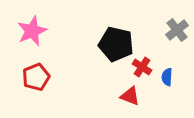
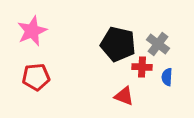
gray cross: moved 19 px left, 14 px down; rotated 15 degrees counterclockwise
black pentagon: moved 2 px right
red cross: rotated 30 degrees counterclockwise
red pentagon: rotated 16 degrees clockwise
red triangle: moved 6 px left
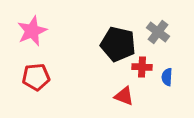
gray cross: moved 12 px up
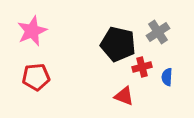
gray cross: rotated 20 degrees clockwise
red cross: rotated 18 degrees counterclockwise
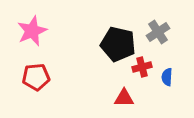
red triangle: moved 2 px down; rotated 20 degrees counterclockwise
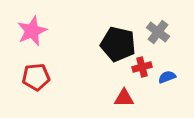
gray cross: rotated 20 degrees counterclockwise
blue semicircle: rotated 66 degrees clockwise
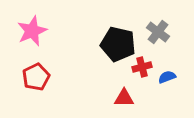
red pentagon: rotated 20 degrees counterclockwise
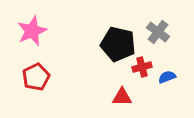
red triangle: moved 2 px left, 1 px up
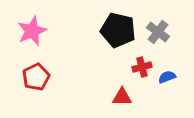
black pentagon: moved 14 px up
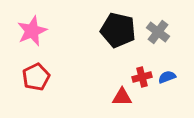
red cross: moved 10 px down
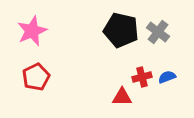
black pentagon: moved 3 px right
